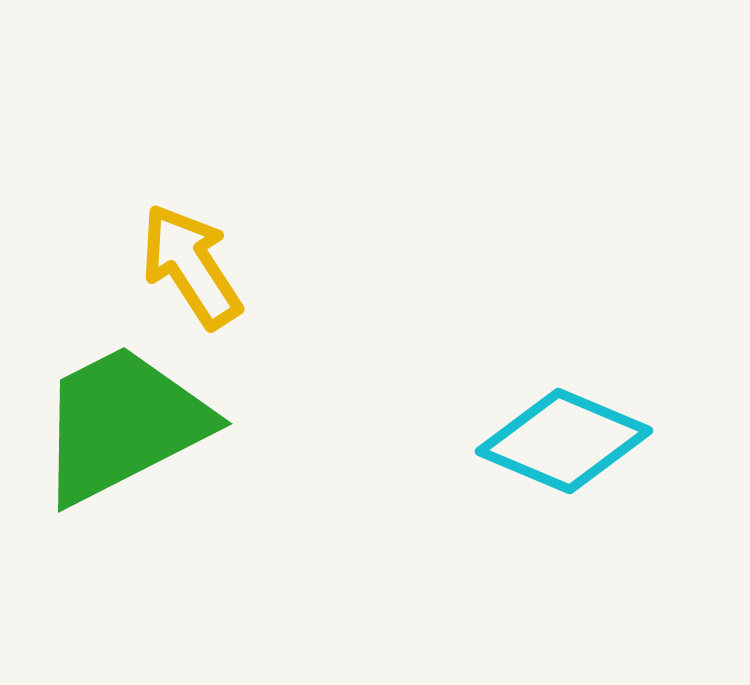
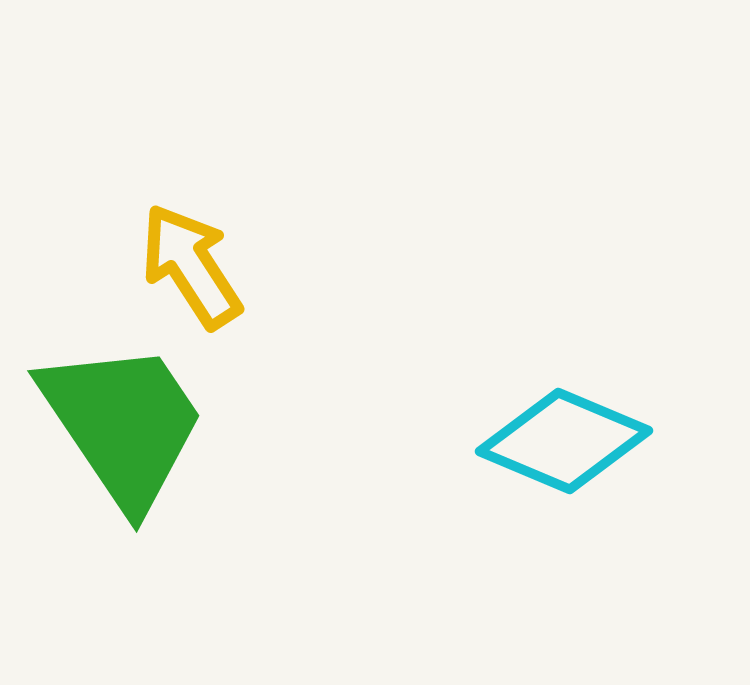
green trapezoid: rotated 83 degrees clockwise
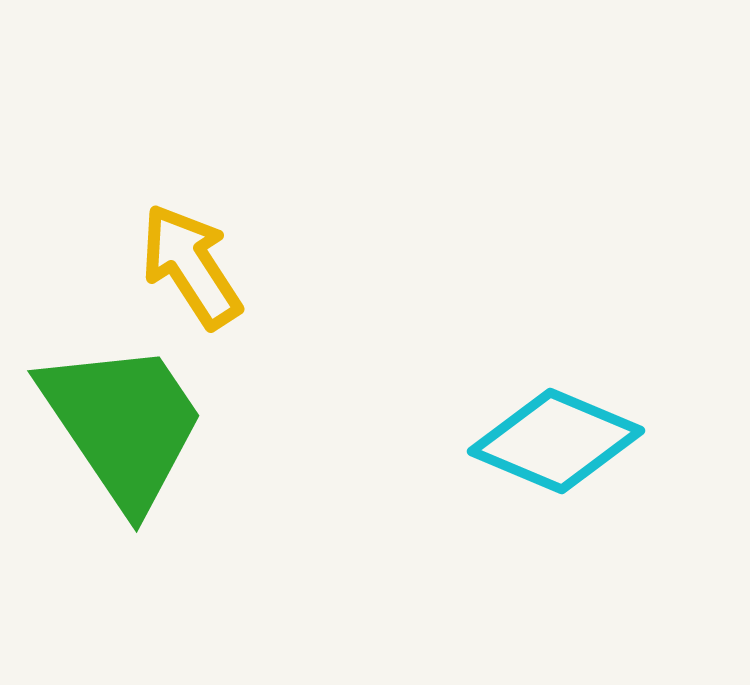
cyan diamond: moved 8 px left
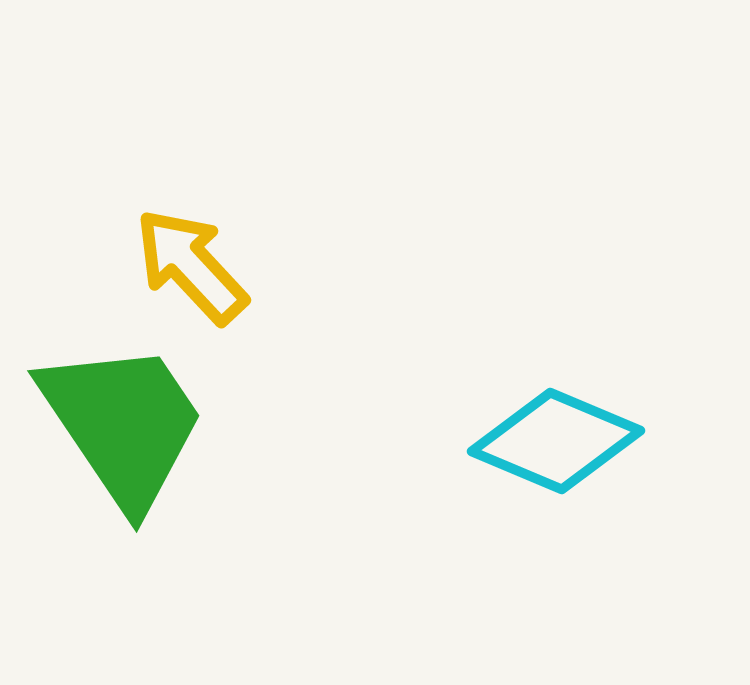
yellow arrow: rotated 10 degrees counterclockwise
